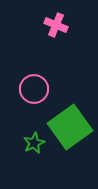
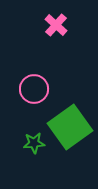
pink cross: rotated 20 degrees clockwise
green star: rotated 20 degrees clockwise
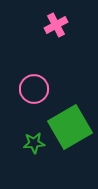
pink cross: rotated 20 degrees clockwise
green square: rotated 6 degrees clockwise
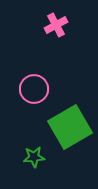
green star: moved 14 px down
